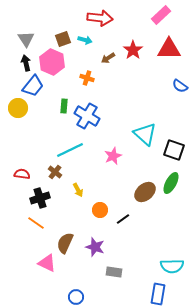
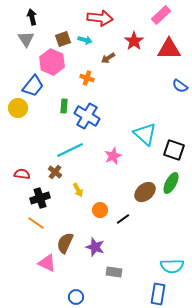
red star: moved 1 px right, 9 px up
black arrow: moved 6 px right, 46 px up
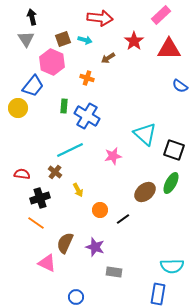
pink star: rotated 12 degrees clockwise
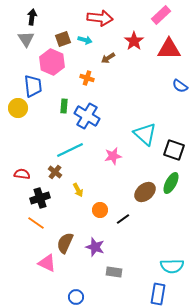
black arrow: rotated 21 degrees clockwise
blue trapezoid: rotated 45 degrees counterclockwise
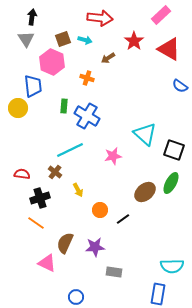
red triangle: rotated 30 degrees clockwise
purple star: rotated 24 degrees counterclockwise
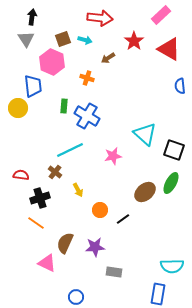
blue semicircle: rotated 49 degrees clockwise
red semicircle: moved 1 px left, 1 px down
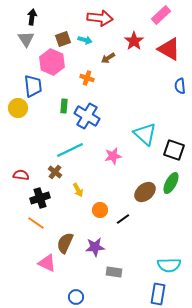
cyan semicircle: moved 3 px left, 1 px up
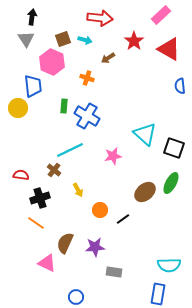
black square: moved 2 px up
brown cross: moved 1 px left, 2 px up
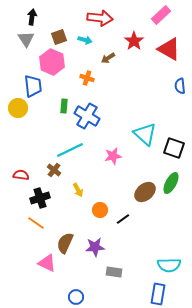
brown square: moved 4 px left, 2 px up
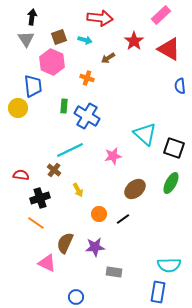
brown ellipse: moved 10 px left, 3 px up
orange circle: moved 1 px left, 4 px down
blue rectangle: moved 2 px up
